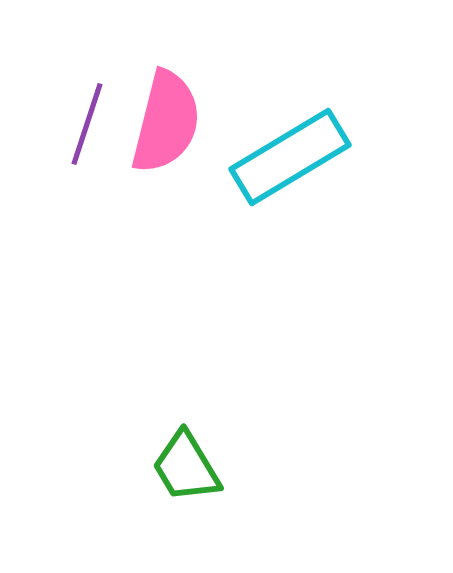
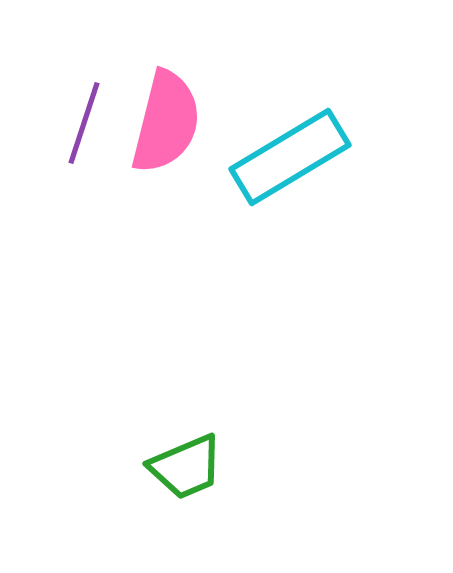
purple line: moved 3 px left, 1 px up
green trapezoid: rotated 82 degrees counterclockwise
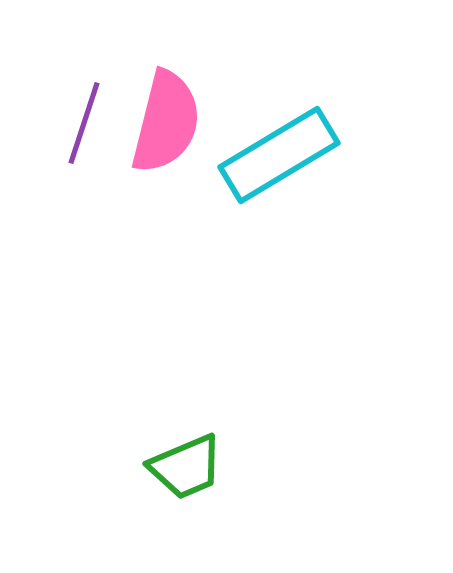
cyan rectangle: moved 11 px left, 2 px up
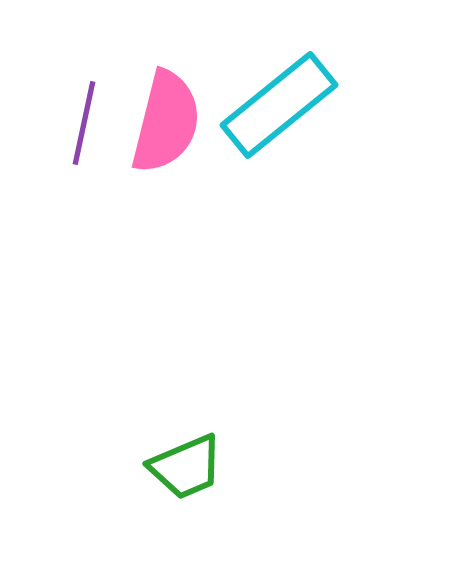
purple line: rotated 6 degrees counterclockwise
cyan rectangle: moved 50 px up; rotated 8 degrees counterclockwise
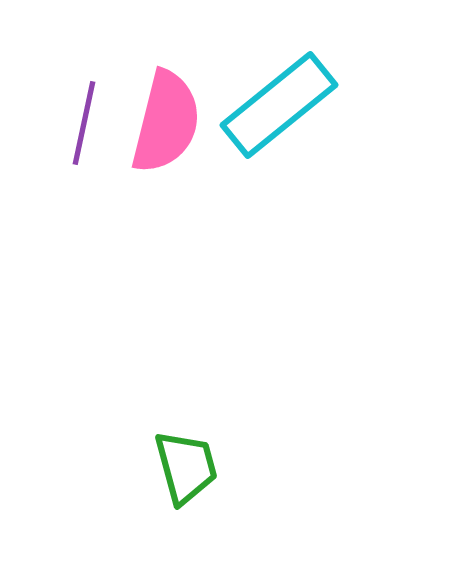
green trapezoid: rotated 82 degrees counterclockwise
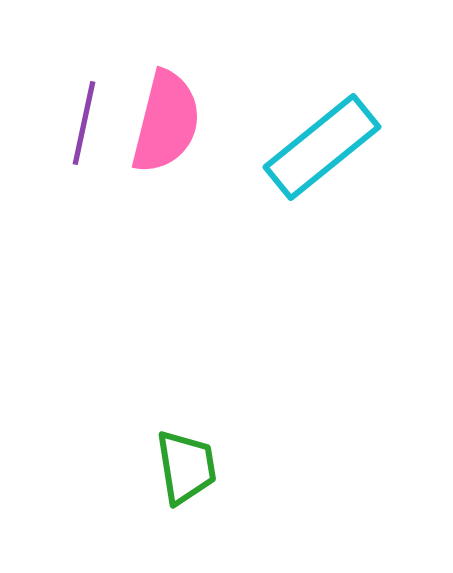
cyan rectangle: moved 43 px right, 42 px down
green trapezoid: rotated 6 degrees clockwise
